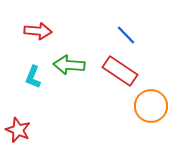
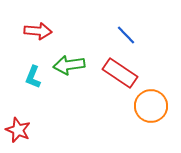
green arrow: rotated 12 degrees counterclockwise
red rectangle: moved 2 px down
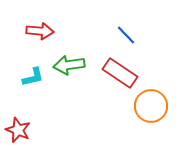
red arrow: moved 2 px right
cyan L-shape: rotated 125 degrees counterclockwise
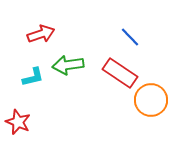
red arrow: moved 1 px right, 3 px down; rotated 24 degrees counterclockwise
blue line: moved 4 px right, 2 px down
green arrow: moved 1 px left
orange circle: moved 6 px up
red star: moved 8 px up
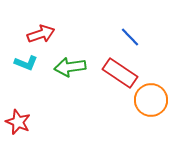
green arrow: moved 2 px right, 2 px down
cyan L-shape: moved 7 px left, 14 px up; rotated 35 degrees clockwise
